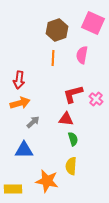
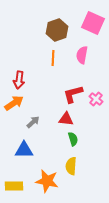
orange arrow: moved 6 px left; rotated 18 degrees counterclockwise
yellow rectangle: moved 1 px right, 3 px up
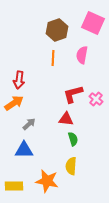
gray arrow: moved 4 px left, 2 px down
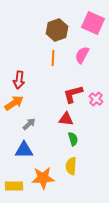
pink semicircle: rotated 18 degrees clockwise
orange star: moved 4 px left, 3 px up; rotated 15 degrees counterclockwise
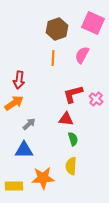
brown hexagon: moved 1 px up
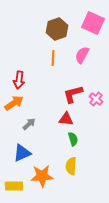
blue triangle: moved 2 px left, 3 px down; rotated 24 degrees counterclockwise
orange star: moved 1 px left, 2 px up
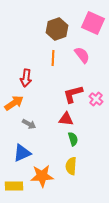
pink semicircle: rotated 114 degrees clockwise
red arrow: moved 7 px right, 2 px up
gray arrow: rotated 72 degrees clockwise
